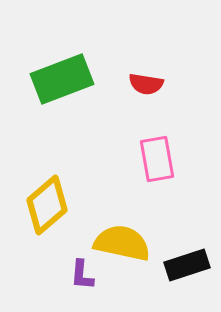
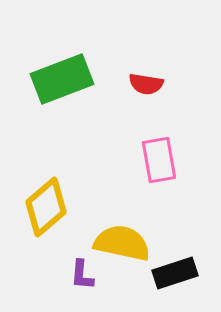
pink rectangle: moved 2 px right, 1 px down
yellow diamond: moved 1 px left, 2 px down
black rectangle: moved 12 px left, 8 px down
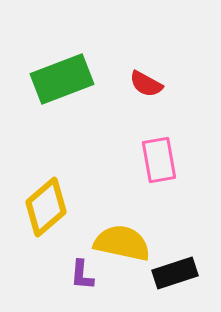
red semicircle: rotated 20 degrees clockwise
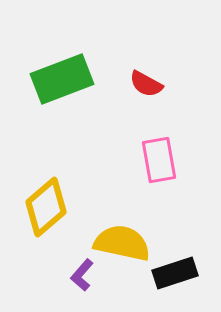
purple L-shape: rotated 36 degrees clockwise
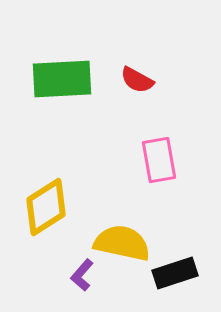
green rectangle: rotated 18 degrees clockwise
red semicircle: moved 9 px left, 4 px up
yellow diamond: rotated 8 degrees clockwise
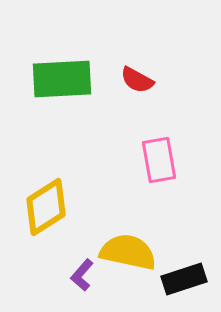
yellow semicircle: moved 6 px right, 9 px down
black rectangle: moved 9 px right, 6 px down
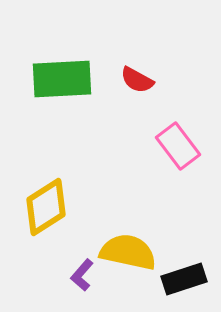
pink rectangle: moved 19 px right, 14 px up; rotated 27 degrees counterclockwise
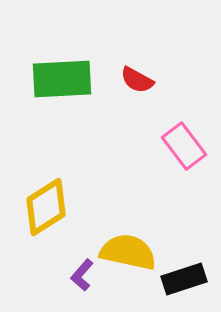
pink rectangle: moved 6 px right
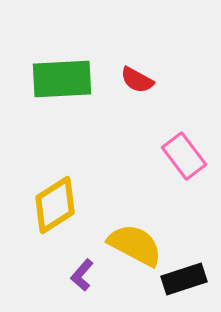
pink rectangle: moved 10 px down
yellow diamond: moved 9 px right, 2 px up
yellow semicircle: moved 7 px right, 7 px up; rotated 16 degrees clockwise
